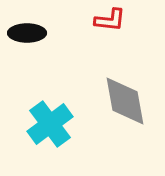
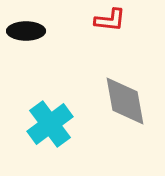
black ellipse: moved 1 px left, 2 px up
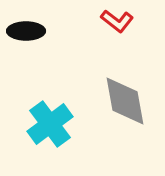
red L-shape: moved 7 px right, 1 px down; rotated 32 degrees clockwise
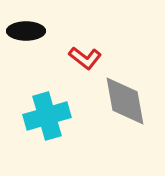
red L-shape: moved 32 px left, 37 px down
cyan cross: moved 3 px left, 8 px up; rotated 21 degrees clockwise
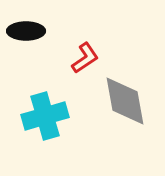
red L-shape: rotated 72 degrees counterclockwise
cyan cross: moved 2 px left
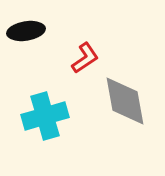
black ellipse: rotated 9 degrees counterclockwise
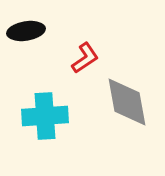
gray diamond: moved 2 px right, 1 px down
cyan cross: rotated 12 degrees clockwise
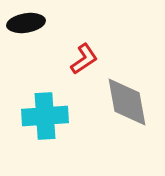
black ellipse: moved 8 px up
red L-shape: moved 1 px left, 1 px down
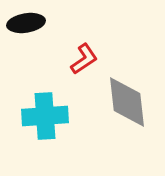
gray diamond: rotated 4 degrees clockwise
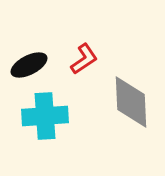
black ellipse: moved 3 px right, 42 px down; rotated 18 degrees counterclockwise
gray diamond: moved 4 px right; rotated 4 degrees clockwise
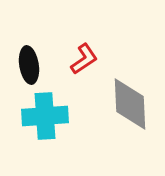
black ellipse: rotated 72 degrees counterclockwise
gray diamond: moved 1 px left, 2 px down
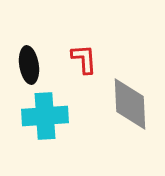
red L-shape: rotated 60 degrees counterclockwise
